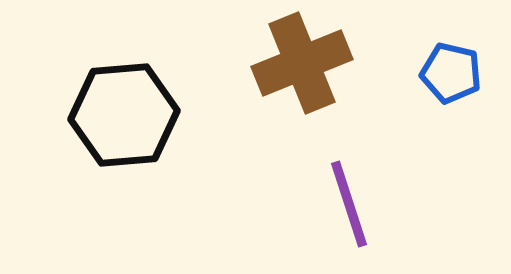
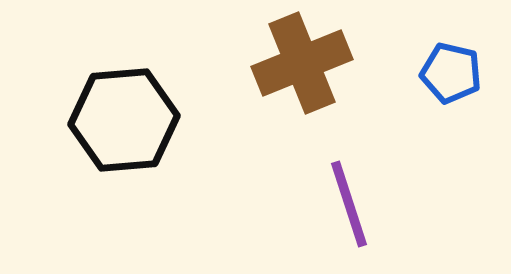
black hexagon: moved 5 px down
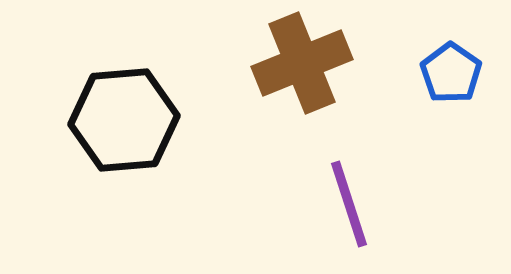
blue pentagon: rotated 22 degrees clockwise
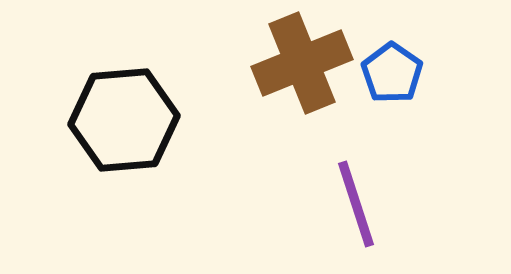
blue pentagon: moved 59 px left
purple line: moved 7 px right
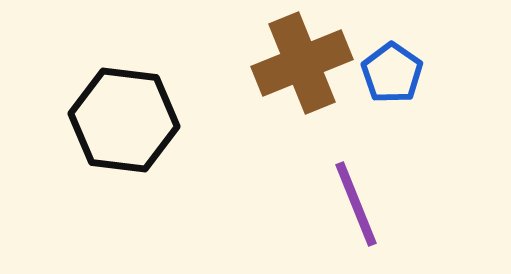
black hexagon: rotated 12 degrees clockwise
purple line: rotated 4 degrees counterclockwise
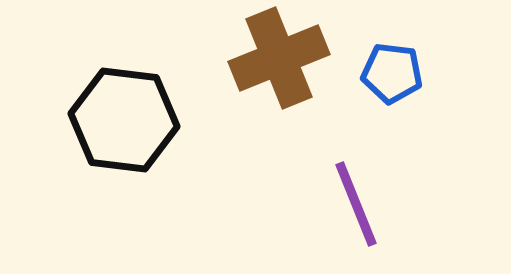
brown cross: moved 23 px left, 5 px up
blue pentagon: rotated 28 degrees counterclockwise
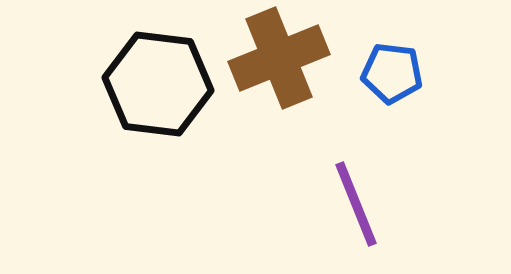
black hexagon: moved 34 px right, 36 px up
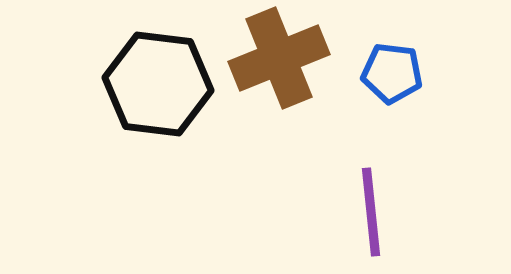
purple line: moved 15 px right, 8 px down; rotated 16 degrees clockwise
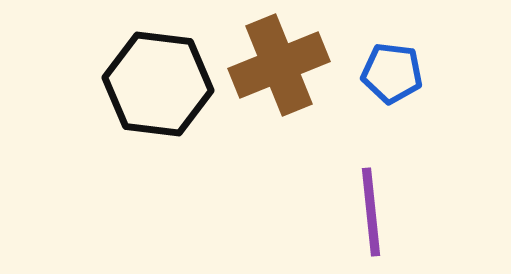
brown cross: moved 7 px down
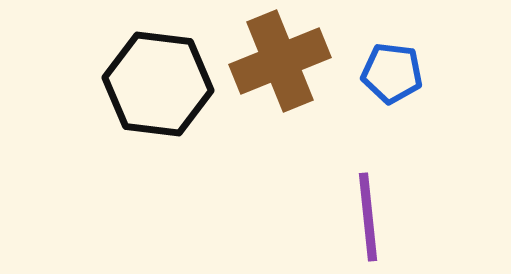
brown cross: moved 1 px right, 4 px up
purple line: moved 3 px left, 5 px down
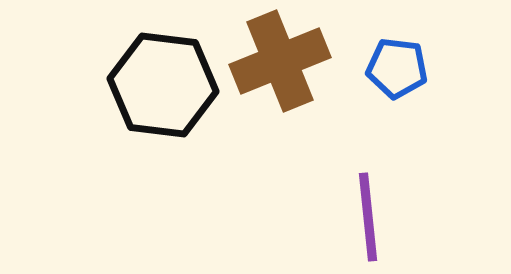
blue pentagon: moved 5 px right, 5 px up
black hexagon: moved 5 px right, 1 px down
